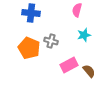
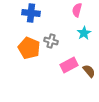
cyan star: moved 2 px up; rotated 16 degrees counterclockwise
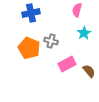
blue cross: rotated 18 degrees counterclockwise
pink rectangle: moved 2 px left, 1 px up
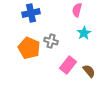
pink rectangle: moved 1 px right, 1 px down; rotated 24 degrees counterclockwise
